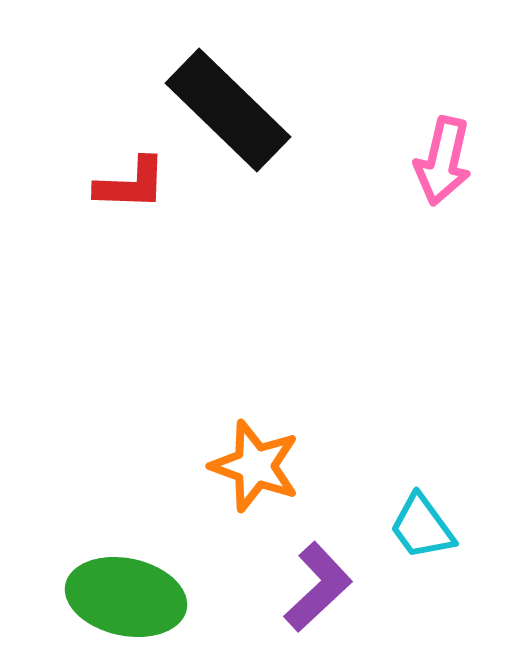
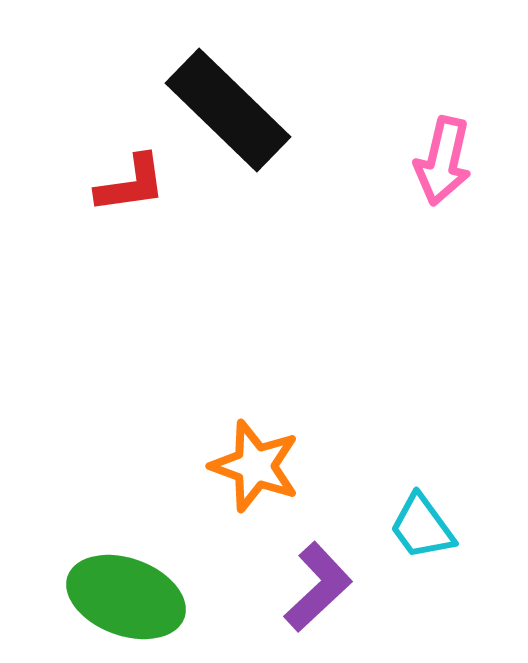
red L-shape: rotated 10 degrees counterclockwise
green ellipse: rotated 8 degrees clockwise
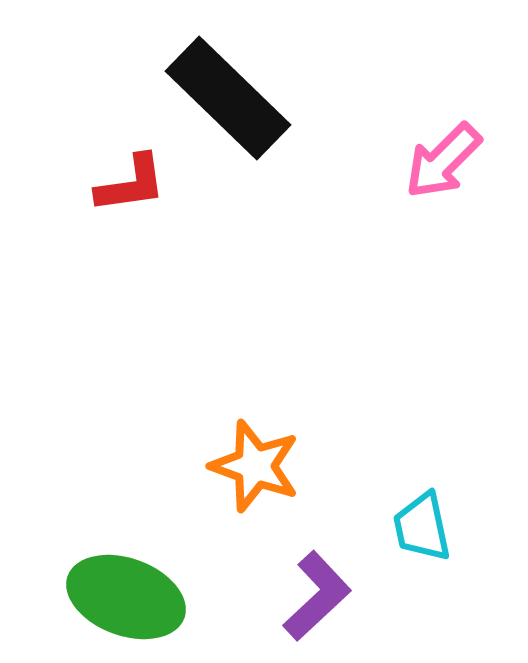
black rectangle: moved 12 px up
pink arrow: rotated 32 degrees clockwise
cyan trapezoid: rotated 24 degrees clockwise
purple L-shape: moved 1 px left, 9 px down
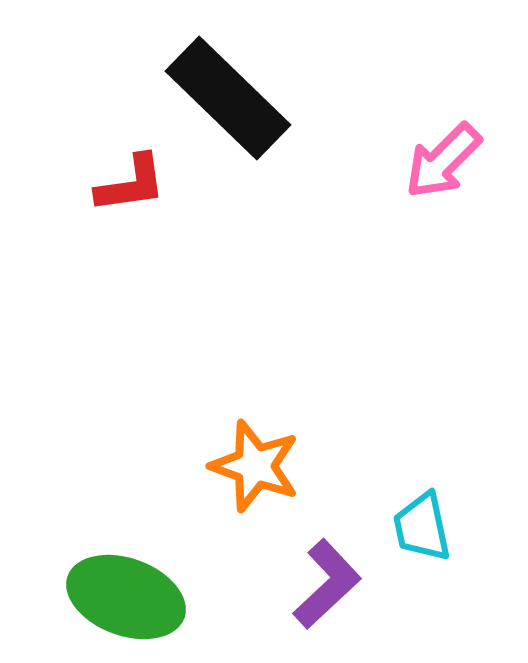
purple L-shape: moved 10 px right, 12 px up
